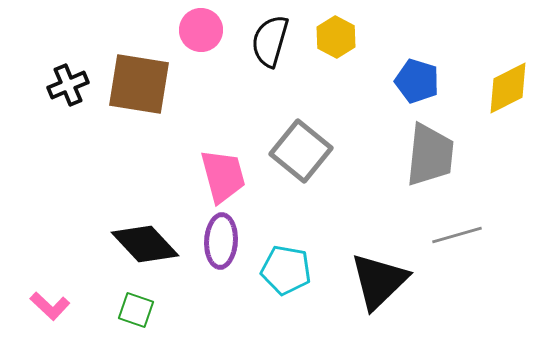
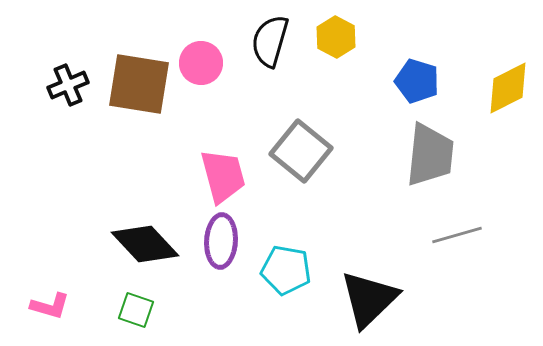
pink circle: moved 33 px down
black triangle: moved 10 px left, 18 px down
pink L-shape: rotated 27 degrees counterclockwise
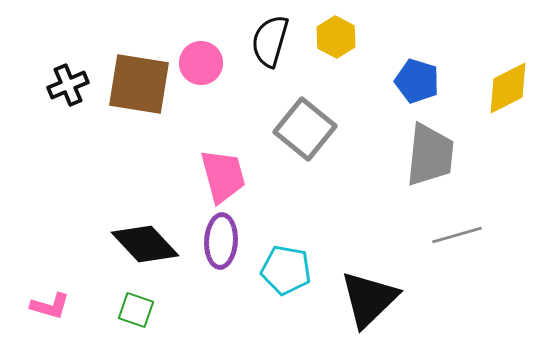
gray square: moved 4 px right, 22 px up
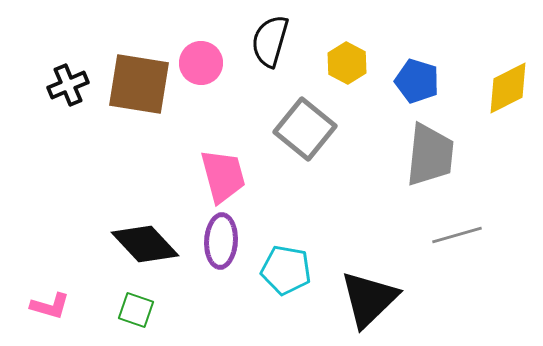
yellow hexagon: moved 11 px right, 26 px down
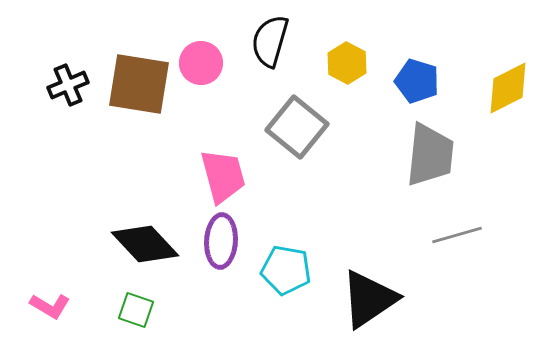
gray square: moved 8 px left, 2 px up
black triangle: rotated 10 degrees clockwise
pink L-shape: rotated 15 degrees clockwise
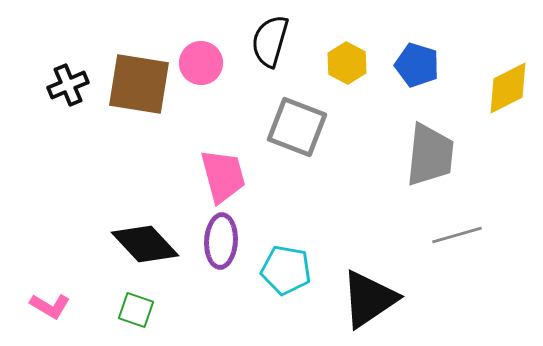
blue pentagon: moved 16 px up
gray square: rotated 18 degrees counterclockwise
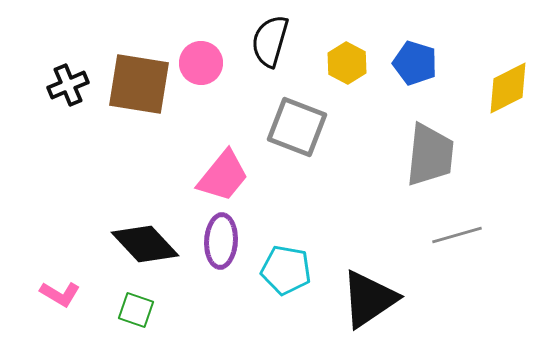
blue pentagon: moved 2 px left, 2 px up
pink trapezoid: rotated 54 degrees clockwise
pink L-shape: moved 10 px right, 12 px up
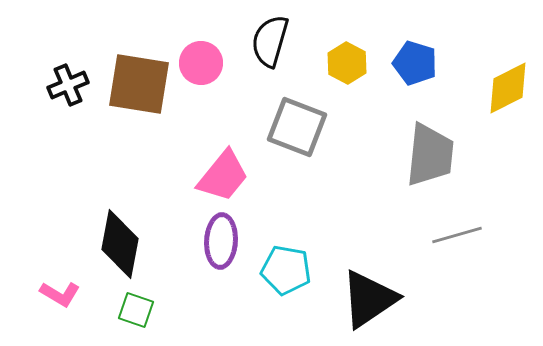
black diamond: moved 25 px left; rotated 54 degrees clockwise
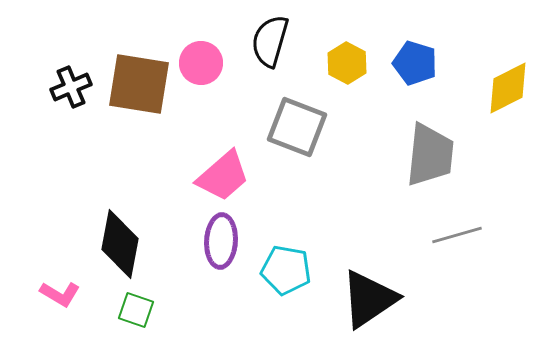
black cross: moved 3 px right, 2 px down
pink trapezoid: rotated 10 degrees clockwise
